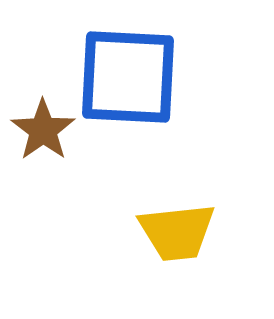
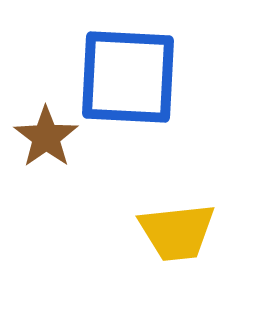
brown star: moved 3 px right, 7 px down
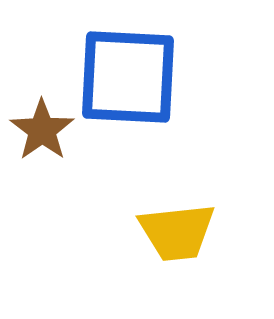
brown star: moved 4 px left, 7 px up
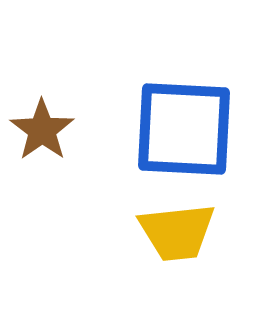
blue square: moved 56 px right, 52 px down
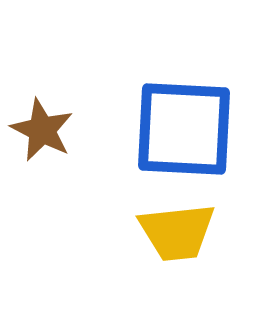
brown star: rotated 10 degrees counterclockwise
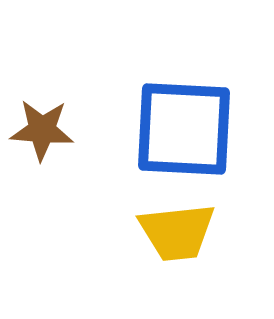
brown star: rotated 22 degrees counterclockwise
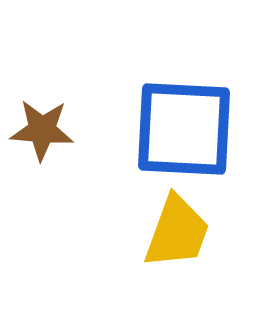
yellow trapezoid: rotated 64 degrees counterclockwise
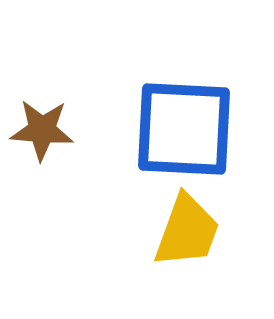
yellow trapezoid: moved 10 px right, 1 px up
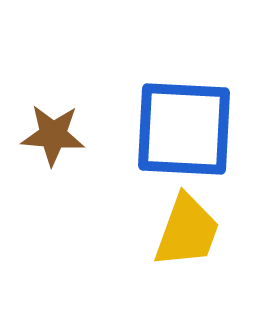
brown star: moved 11 px right, 5 px down
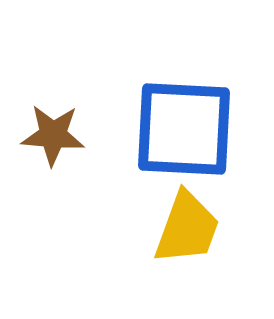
yellow trapezoid: moved 3 px up
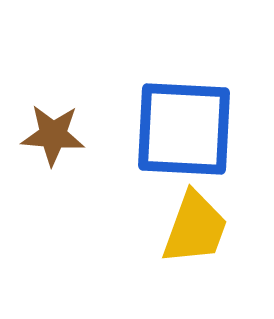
yellow trapezoid: moved 8 px right
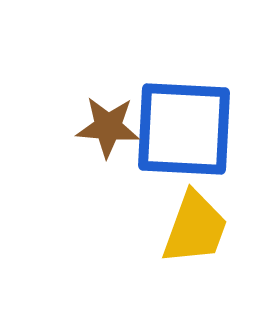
brown star: moved 55 px right, 8 px up
